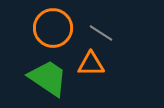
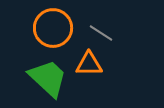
orange triangle: moved 2 px left
green trapezoid: rotated 9 degrees clockwise
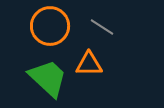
orange circle: moved 3 px left, 2 px up
gray line: moved 1 px right, 6 px up
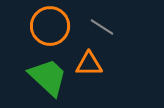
green trapezoid: moved 1 px up
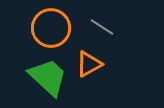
orange circle: moved 1 px right, 2 px down
orange triangle: rotated 28 degrees counterclockwise
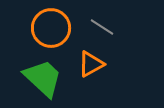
orange triangle: moved 2 px right
green trapezoid: moved 5 px left, 1 px down
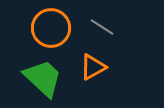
orange triangle: moved 2 px right, 3 px down
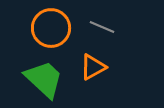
gray line: rotated 10 degrees counterclockwise
green trapezoid: moved 1 px right, 1 px down
